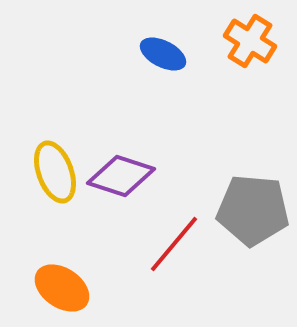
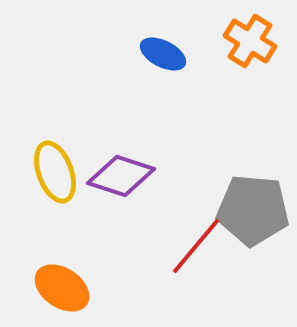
red line: moved 22 px right, 2 px down
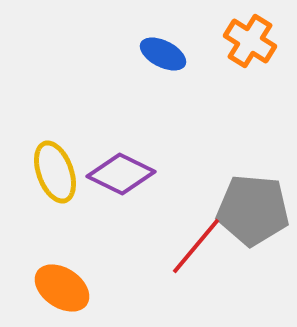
purple diamond: moved 2 px up; rotated 8 degrees clockwise
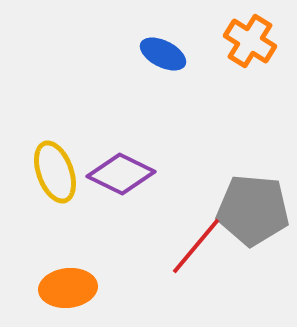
orange ellipse: moved 6 px right; rotated 40 degrees counterclockwise
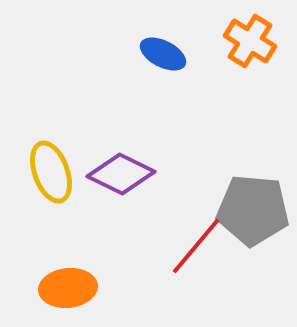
yellow ellipse: moved 4 px left
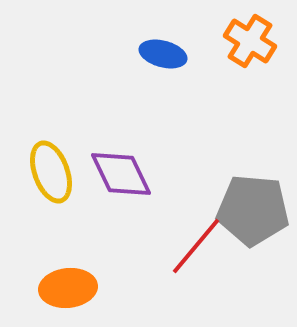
blue ellipse: rotated 12 degrees counterclockwise
purple diamond: rotated 38 degrees clockwise
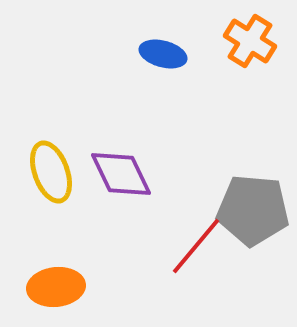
orange ellipse: moved 12 px left, 1 px up
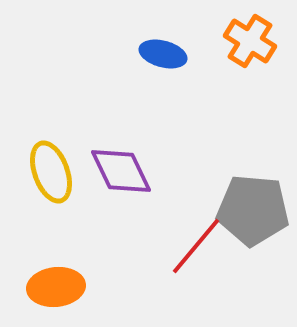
purple diamond: moved 3 px up
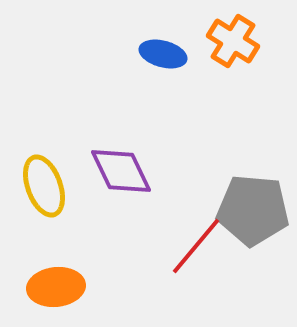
orange cross: moved 17 px left
yellow ellipse: moved 7 px left, 14 px down
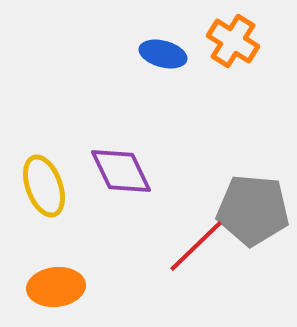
red line: rotated 6 degrees clockwise
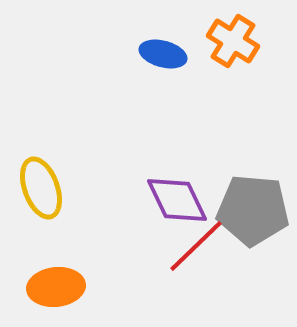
purple diamond: moved 56 px right, 29 px down
yellow ellipse: moved 3 px left, 2 px down
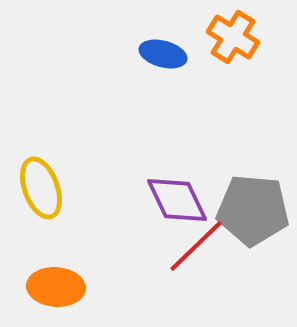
orange cross: moved 4 px up
orange ellipse: rotated 10 degrees clockwise
